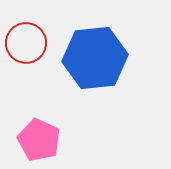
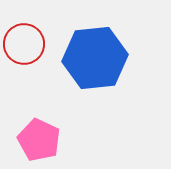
red circle: moved 2 px left, 1 px down
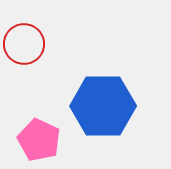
blue hexagon: moved 8 px right, 48 px down; rotated 6 degrees clockwise
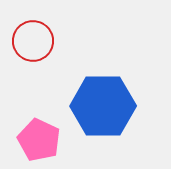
red circle: moved 9 px right, 3 px up
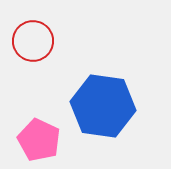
blue hexagon: rotated 8 degrees clockwise
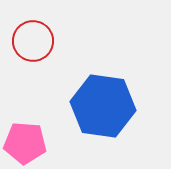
pink pentagon: moved 14 px left, 3 px down; rotated 21 degrees counterclockwise
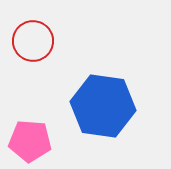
pink pentagon: moved 5 px right, 2 px up
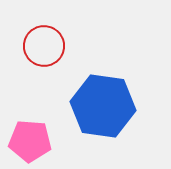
red circle: moved 11 px right, 5 px down
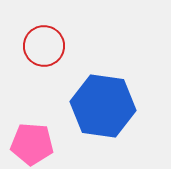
pink pentagon: moved 2 px right, 3 px down
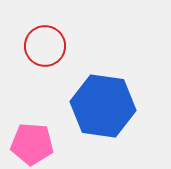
red circle: moved 1 px right
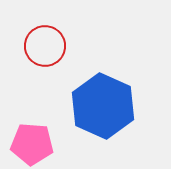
blue hexagon: rotated 16 degrees clockwise
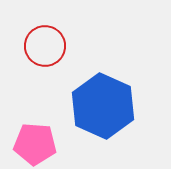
pink pentagon: moved 3 px right
